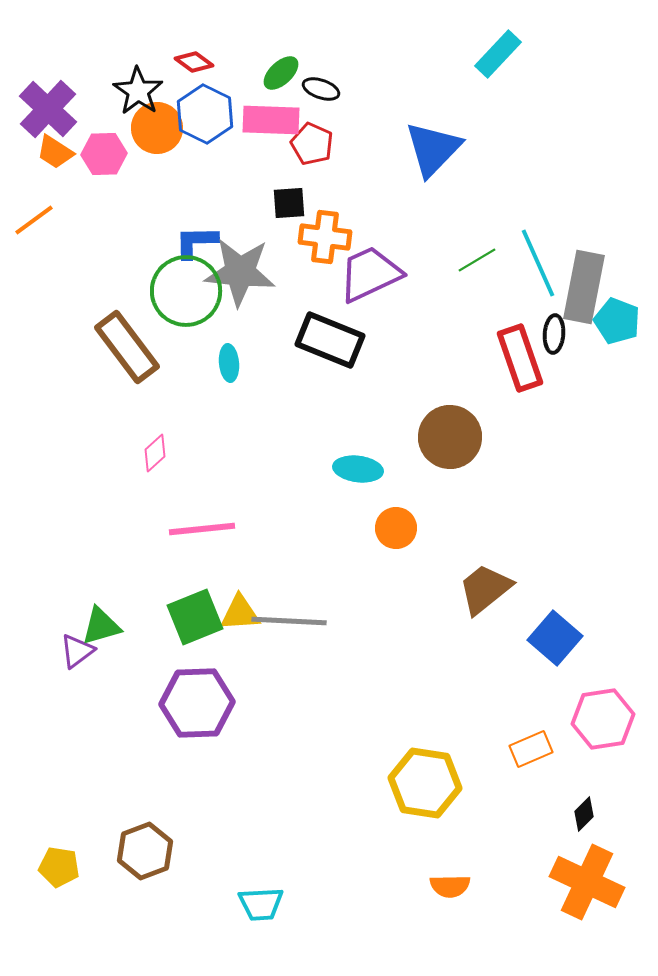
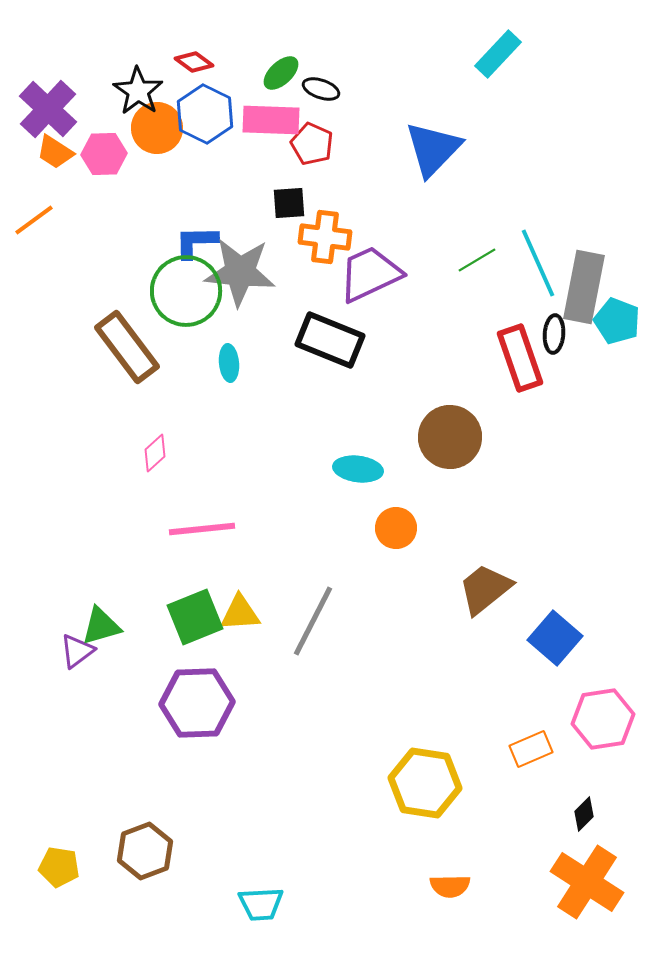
gray line at (289, 621): moved 24 px right; rotated 66 degrees counterclockwise
orange cross at (587, 882): rotated 8 degrees clockwise
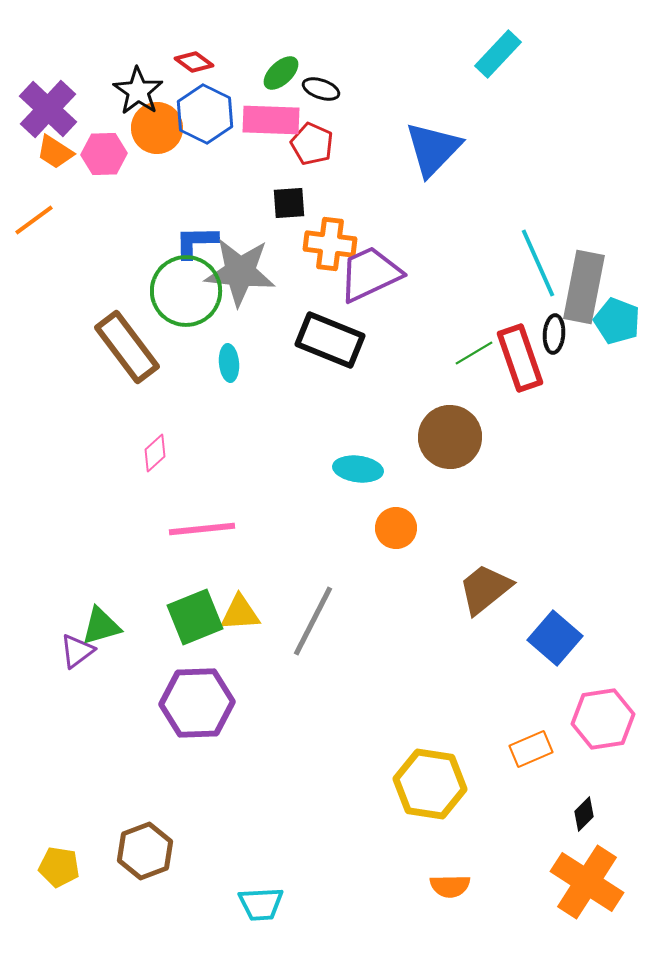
orange cross at (325, 237): moved 5 px right, 7 px down
green line at (477, 260): moved 3 px left, 93 px down
yellow hexagon at (425, 783): moved 5 px right, 1 px down
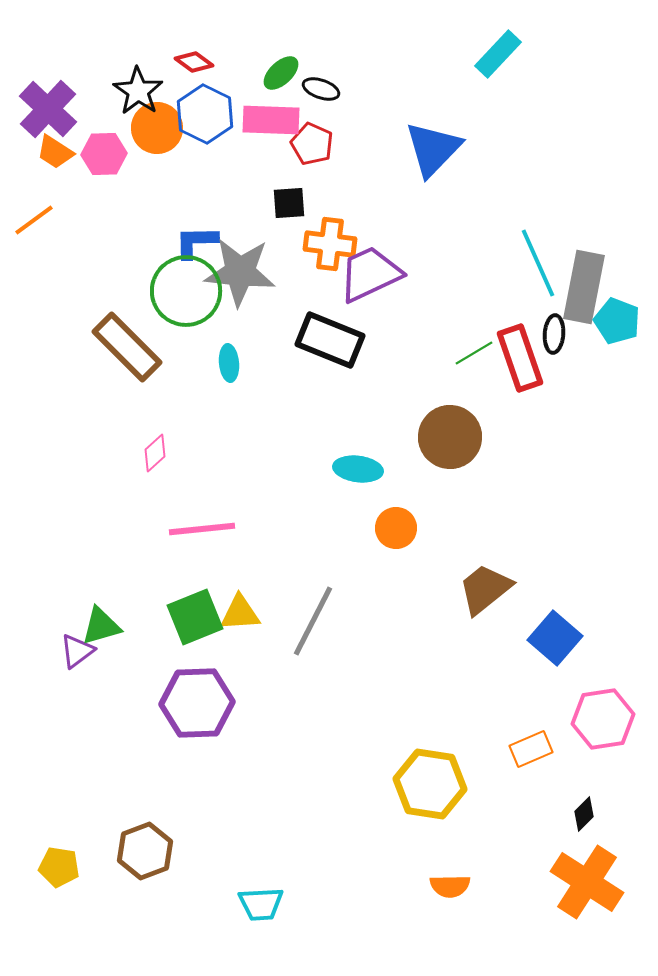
brown rectangle at (127, 347): rotated 8 degrees counterclockwise
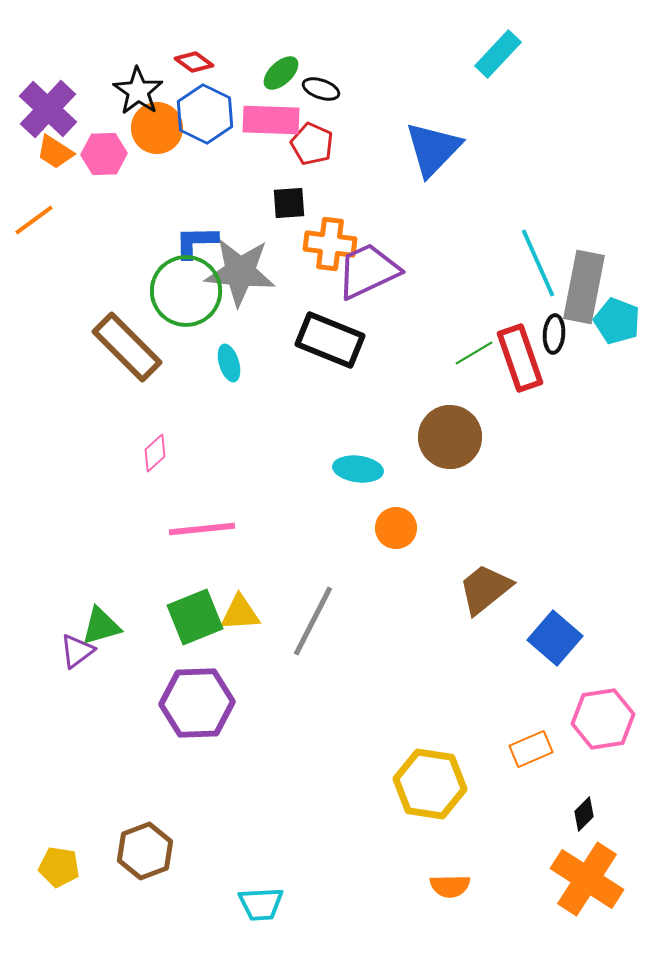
purple trapezoid at (370, 274): moved 2 px left, 3 px up
cyan ellipse at (229, 363): rotated 12 degrees counterclockwise
orange cross at (587, 882): moved 3 px up
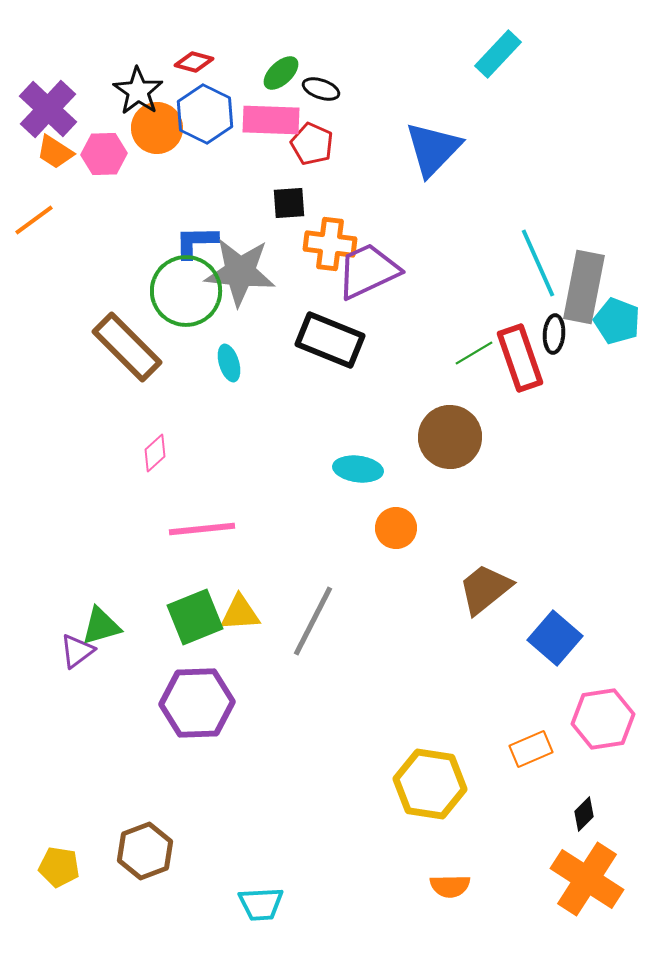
red diamond at (194, 62): rotated 21 degrees counterclockwise
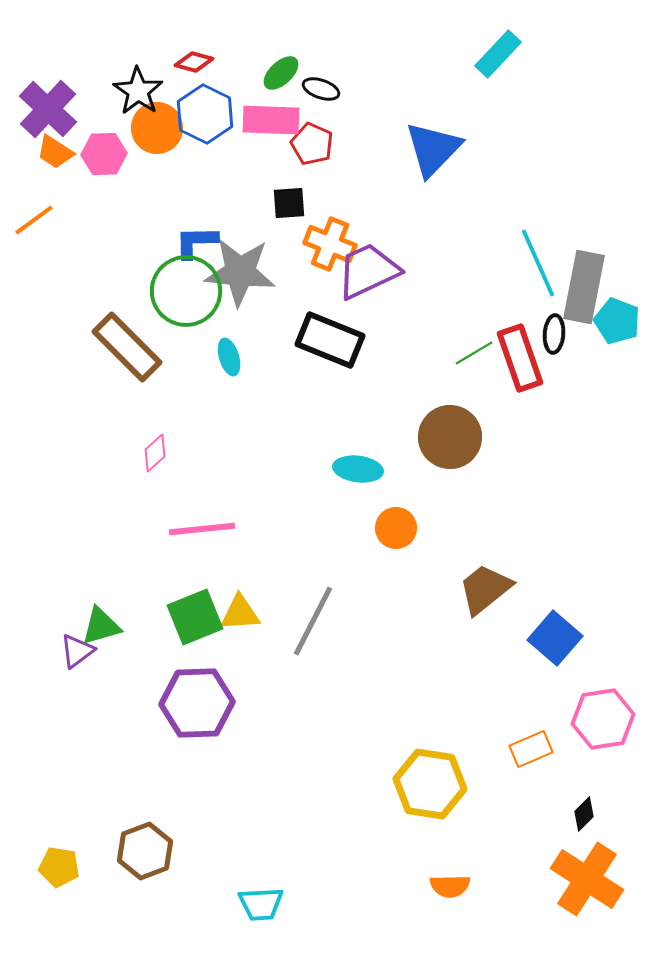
orange cross at (330, 244): rotated 15 degrees clockwise
cyan ellipse at (229, 363): moved 6 px up
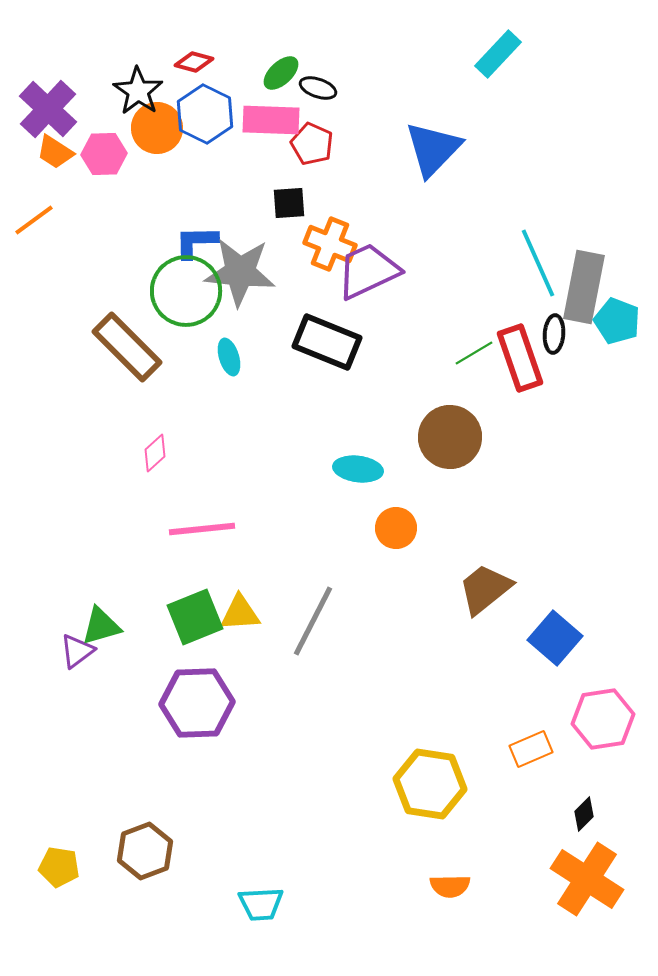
black ellipse at (321, 89): moved 3 px left, 1 px up
black rectangle at (330, 340): moved 3 px left, 2 px down
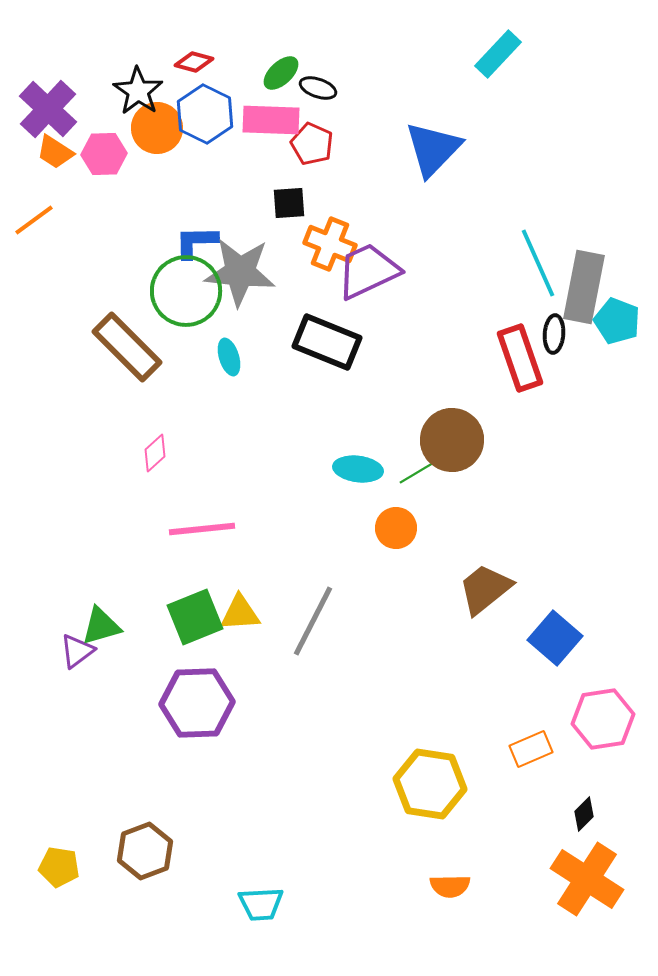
green line at (474, 353): moved 56 px left, 119 px down
brown circle at (450, 437): moved 2 px right, 3 px down
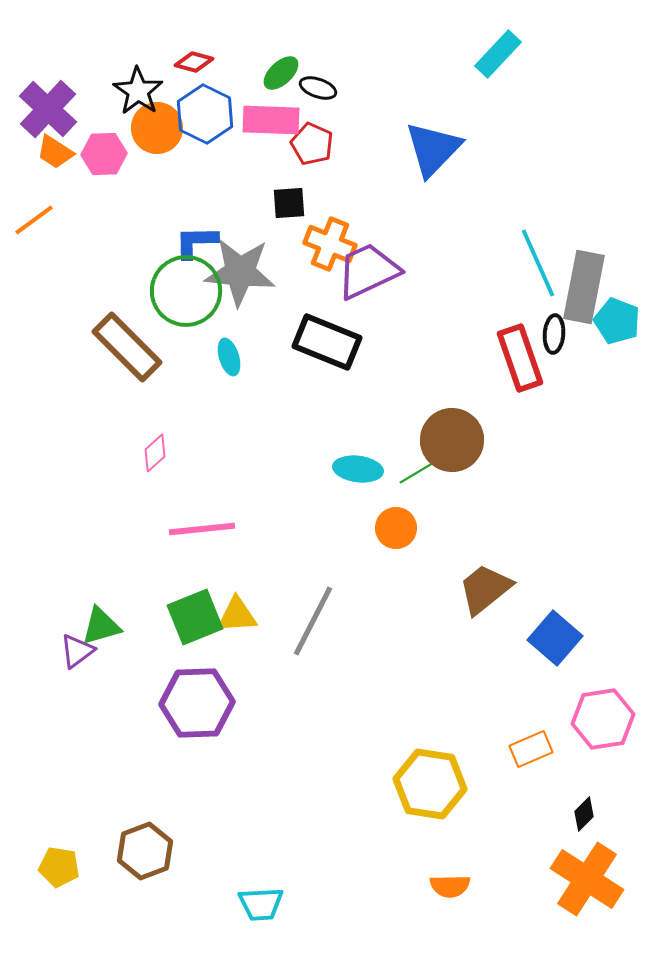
yellow triangle at (240, 613): moved 3 px left, 2 px down
